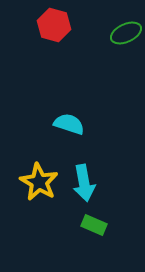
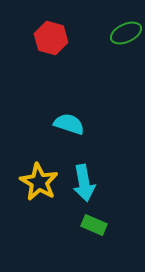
red hexagon: moved 3 px left, 13 px down
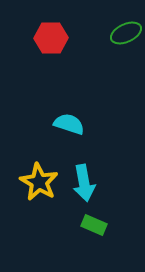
red hexagon: rotated 16 degrees counterclockwise
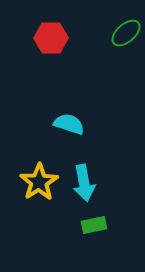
green ellipse: rotated 16 degrees counterclockwise
yellow star: rotated 9 degrees clockwise
green rectangle: rotated 35 degrees counterclockwise
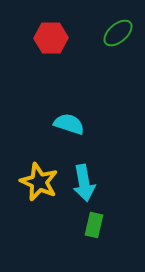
green ellipse: moved 8 px left
yellow star: rotated 15 degrees counterclockwise
green rectangle: rotated 65 degrees counterclockwise
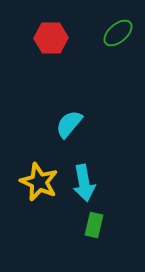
cyan semicircle: rotated 68 degrees counterclockwise
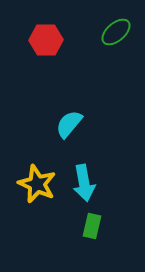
green ellipse: moved 2 px left, 1 px up
red hexagon: moved 5 px left, 2 px down
yellow star: moved 2 px left, 2 px down
green rectangle: moved 2 px left, 1 px down
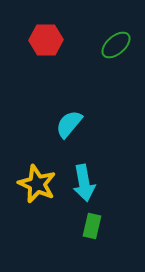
green ellipse: moved 13 px down
